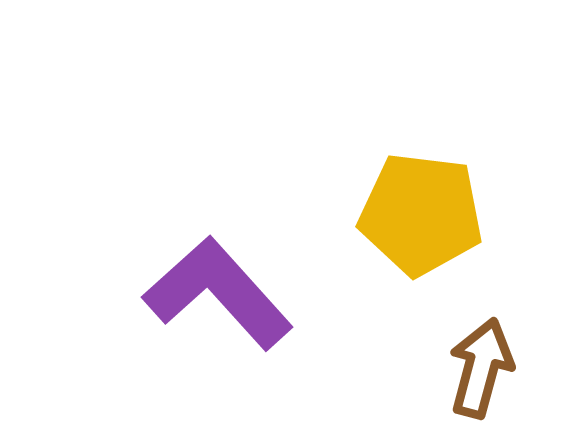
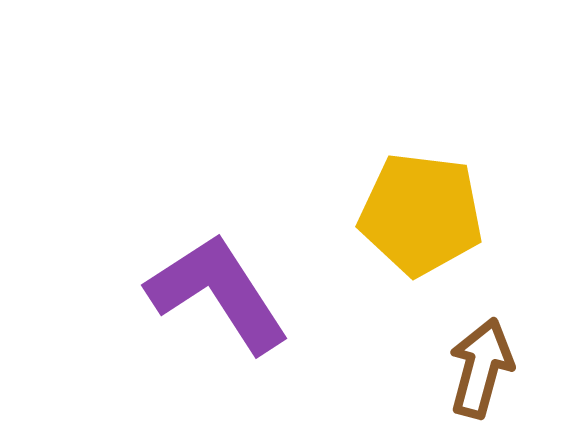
purple L-shape: rotated 9 degrees clockwise
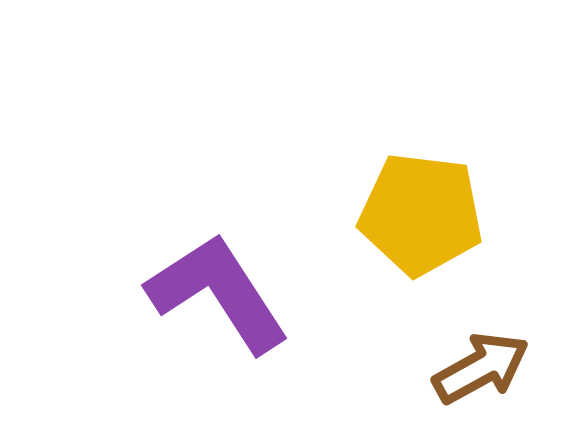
brown arrow: rotated 46 degrees clockwise
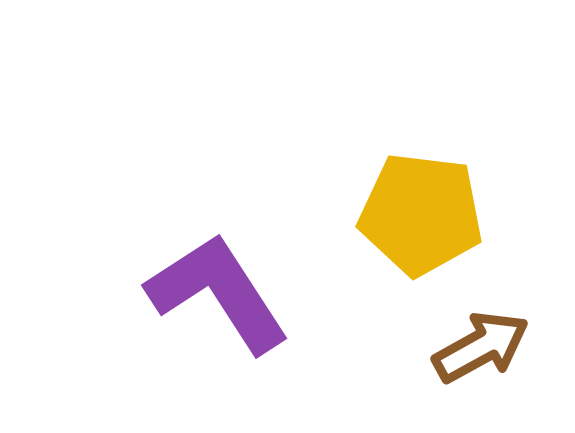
brown arrow: moved 21 px up
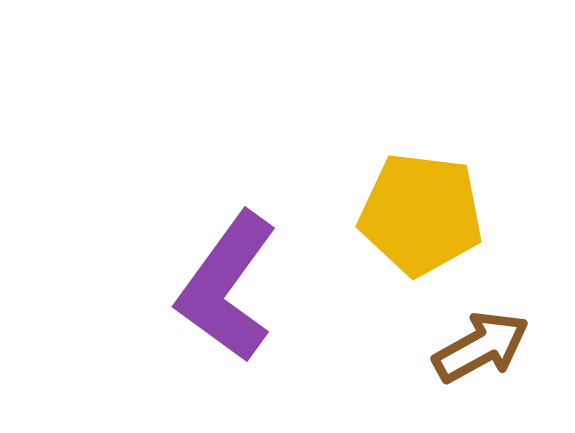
purple L-shape: moved 9 px right, 6 px up; rotated 111 degrees counterclockwise
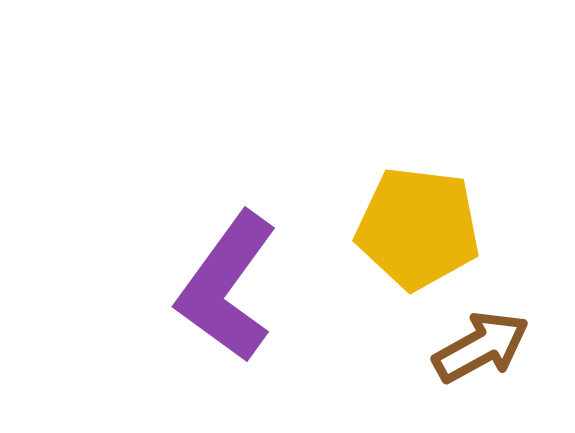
yellow pentagon: moved 3 px left, 14 px down
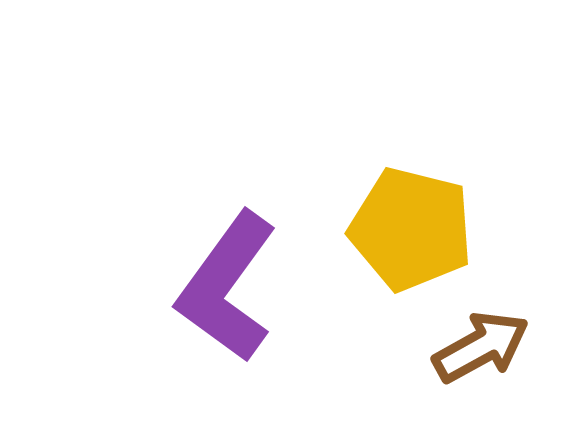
yellow pentagon: moved 7 px left, 1 px down; rotated 7 degrees clockwise
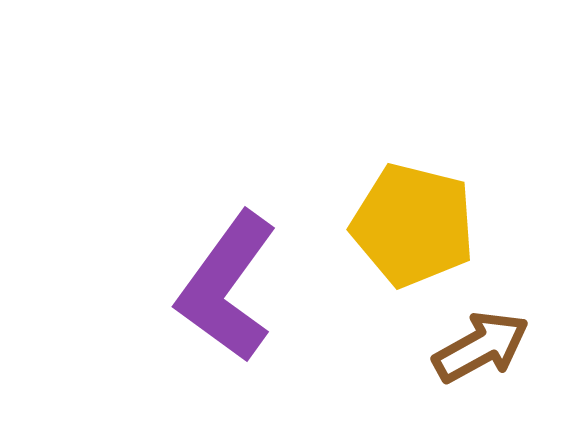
yellow pentagon: moved 2 px right, 4 px up
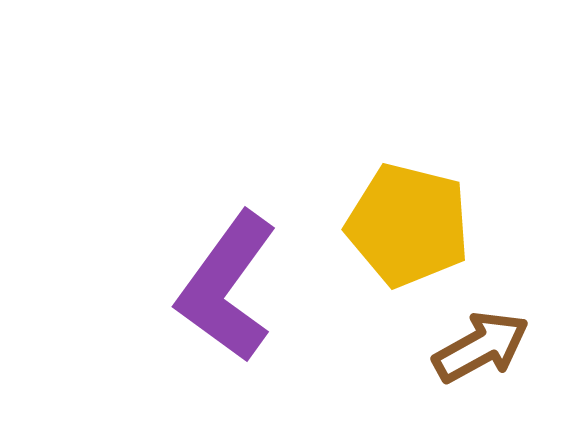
yellow pentagon: moved 5 px left
